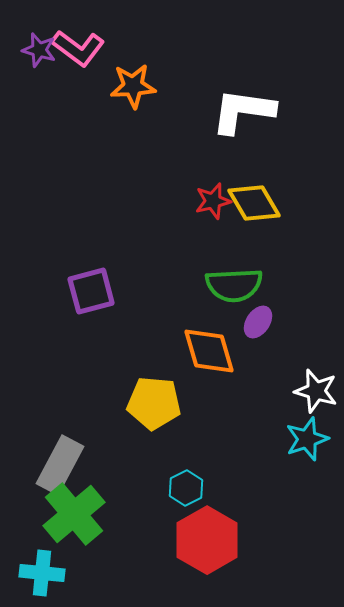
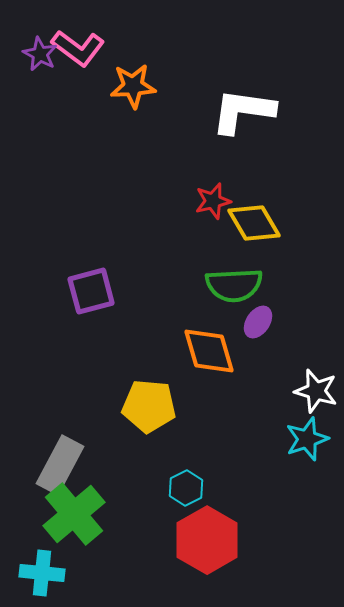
purple star: moved 1 px right, 4 px down; rotated 12 degrees clockwise
yellow diamond: moved 20 px down
yellow pentagon: moved 5 px left, 3 px down
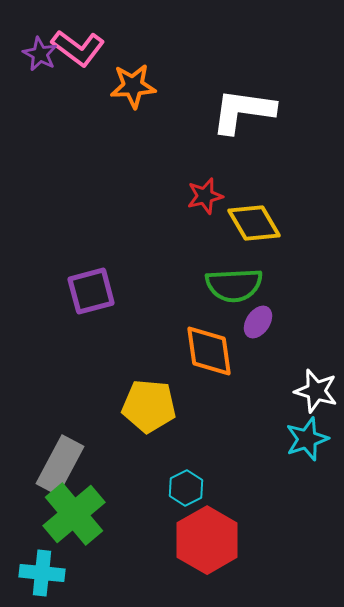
red star: moved 8 px left, 5 px up
orange diamond: rotated 8 degrees clockwise
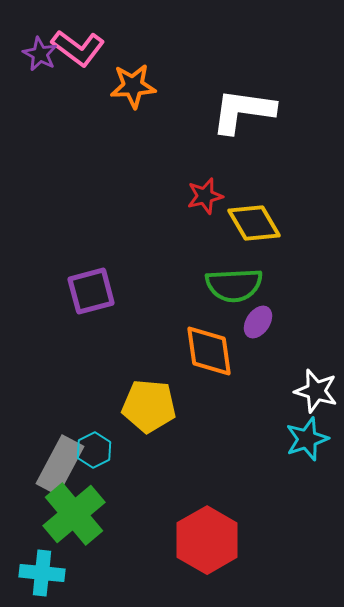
cyan hexagon: moved 92 px left, 38 px up
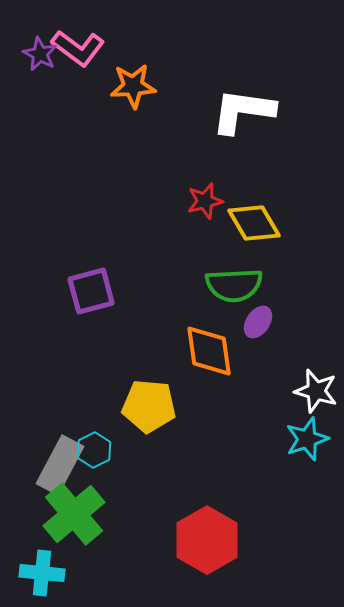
red star: moved 5 px down
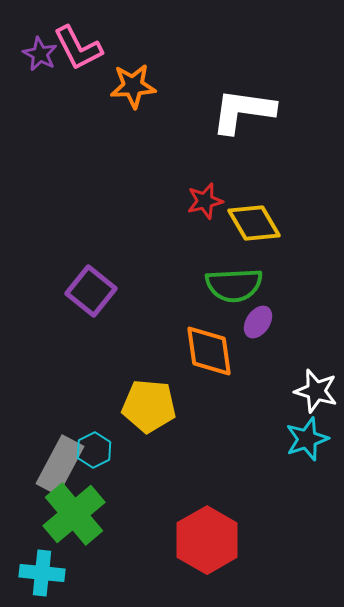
pink L-shape: rotated 26 degrees clockwise
purple square: rotated 36 degrees counterclockwise
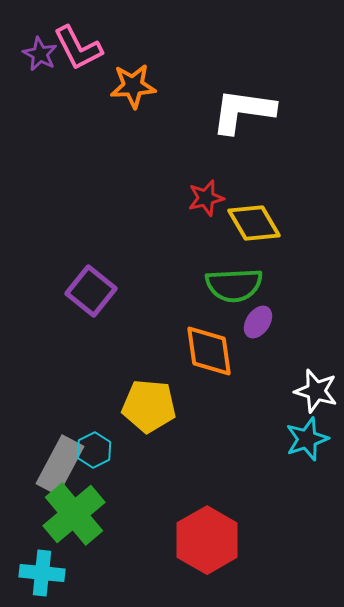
red star: moved 1 px right, 3 px up
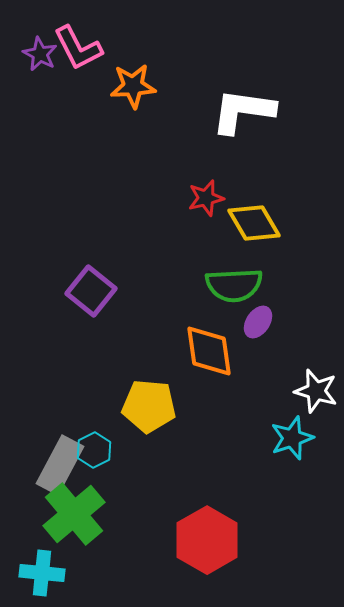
cyan star: moved 15 px left, 1 px up
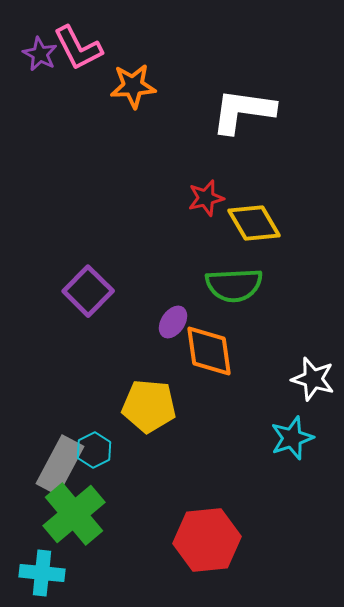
purple square: moved 3 px left; rotated 6 degrees clockwise
purple ellipse: moved 85 px left
white star: moved 3 px left, 12 px up
red hexagon: rotated 24 degrees clockwise
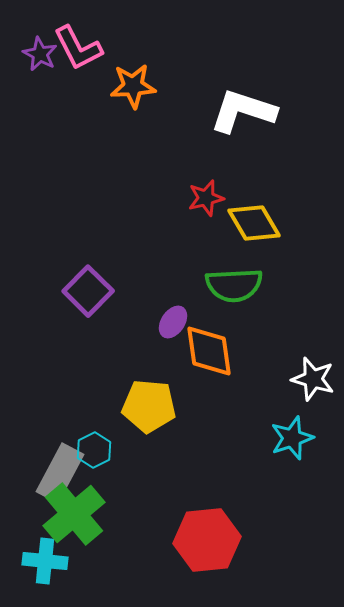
white L-shape: rotated 10 degrees clockwise
gray rectangle: moved 8 px down
cyan cross: moved 3 px right, 12 px up
